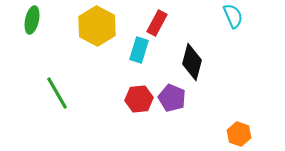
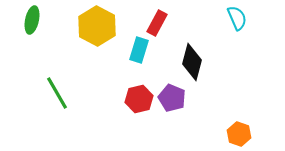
cyan semicircle: moved 4 px right, 2 px down
red hexagon: rotated 8 degrees counterclockwise
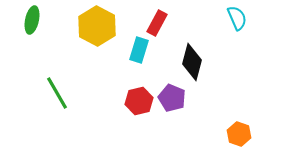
red hexagon: moved 2 px down
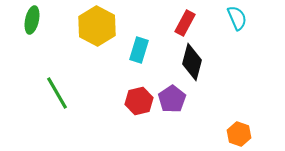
red rectangle: moved 28 px right
purple pentagon: moved 1 px down; rotated 16 degrees clockwise
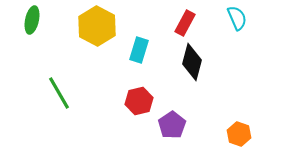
green line: moved 2 px right
purple pentagon: moved 26 px down
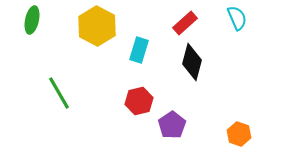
red rectangle: rotated 20 degrees clockwise
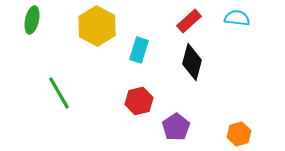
cyan semicircle: rotated 60 degrees counterclockwise
red rectangle: moved 4 px right, 2 px up
purple pentagon: moved 4 px right, 2 px down
orange hexagon: rotated 25 degrees clockwise
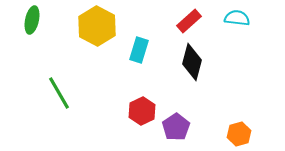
red hexagon: moved 3 px right, 10 px down; rotated 12 degrees counterclockwise
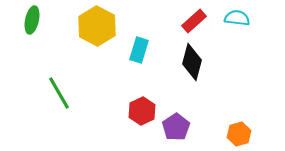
red rectangle: moved 5 px right
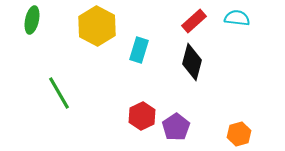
red hexagon: moved 5 px down
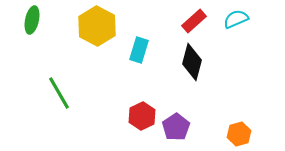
cyan semicircle: moved 1 px left, 1 px down; rotated 30 degrees counterclockwise
